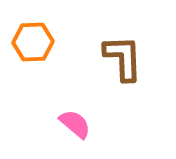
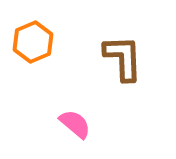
orange hexagon: rotated 21 degrees counterclockwise
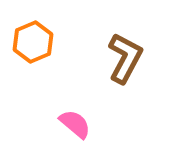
brown L-shape: moved 2 px right; rotated 30 degrees clockwise
